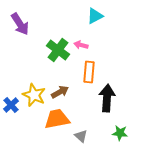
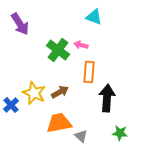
cyan triangle: moved 1 px left, 1 px down; rotated 48 degrees clockwise
yellow star: moved 2 px up
orange trapezoid: moved 2 px right, 4 px down
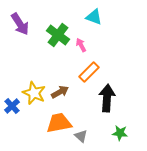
pink arrow: rotated 48 degrees clockwise
green cross: moved 15 px up
orange rectangle: rotated 40 degrees clockwise
blue cross: moved 1 px right, 1 px down
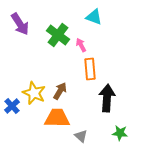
orange rectangle: moved 1 px right, 3 px up; rotated 50 degrees counterclockwise
brown arrow: moved 1 px up; rotated 30 degrees counterclockwise
orange trapezoid: moved 2 px left, 5 px up; rotated 12 degrees clockwise
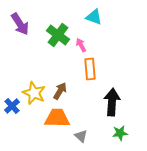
black arrow: moved 5 px right, 4 px down
green star: rotated 14 degrees counterclockwise
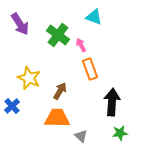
orange rectangle: rotated 15 degrees counterclockwise
yellow star: moved 5 px left, 15 px up
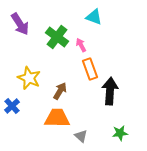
green cross: moved 1 px left, 2 px down
black arrow: moved 2 px left, 11 px up
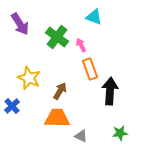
gray triangle: rotated 16 degrees counterclockwise
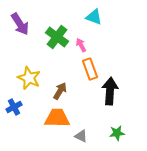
blue cross: moved 2 px right, 1 px down; rotated 14 degrees clockwise
green star: moved 3 px left
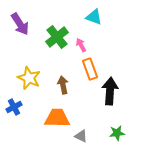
green cross: rotated 15 degrees clockwise
brown arrow: moved 3 px right, 6 px up; rotated 42 degrees counterclockwise
